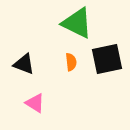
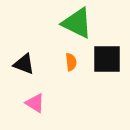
black square: rotated 12 degrees clockwise
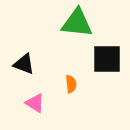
green triangle: rotated 20 degrees counterclockwise
orange semicircle: moved 22 px down
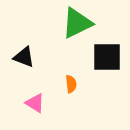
green triangle: rotated 32 degrees counterclockwise
black square: moved 2 px up
black triangle: moved 7 px up
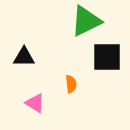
green triangle: moved 9 px right, 2 px up
black triangle: rotated 20 degrees counterclockwise
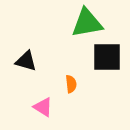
green triangle: moved 1 px right, 2 px down; rotated 16 degrees clockwise
black triangle: moved 2 px right, 4 px down; rotated 15 degrees clockwise
pink triangle: moved 8 px right, 4 px down
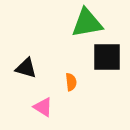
black triangle: moved 7 px down
orange semicircle: moved 2 px up
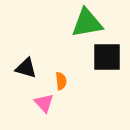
orange semicircle: moved 10 px left, 1 px up
pink triangle: moved 1 px right, 4 px up; rotated 15 degrees clockwise
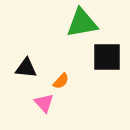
green triangle: moved 5 px left
black triangle: rotated 10 degrees counterclockwise
orange semicircle: rotated 48 degrees clockwise
